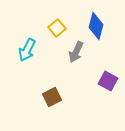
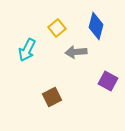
gray arrow: rotated 60 degrees clockwise
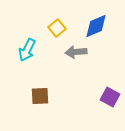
blue diamond: rotated 52 degrees clockwise
purple square: moved 2 px right, 16 px down
brown square: moved 12 px left, 1 px up; rotated 24 degrees clockwise
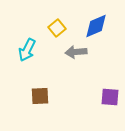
purple square: rotated 24 degrees counterclockwise
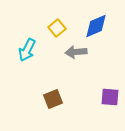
brown square: moved 13 px right, 3 px down; rotated 18 degrees counterclockwise
